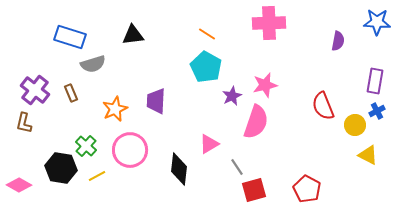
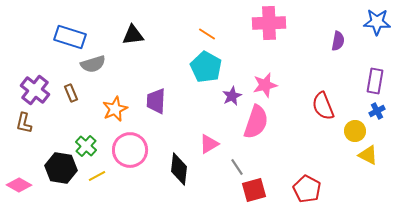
yellow circle: moved 6 px down
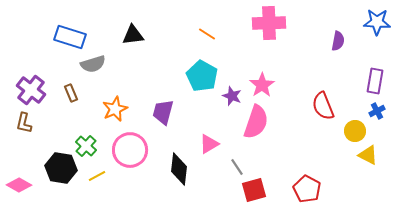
cyan pentagon: moved 4 px left, 9 px down
pink star: moved 3 px left; rotated 20 degrees counterclockwise
purple cross: moved 4 px left
purple star: rotated 24 degrees counterclockwise
purple trapezoid: moved 7 px right, 11 px down; rotated 12 degrees clockwise
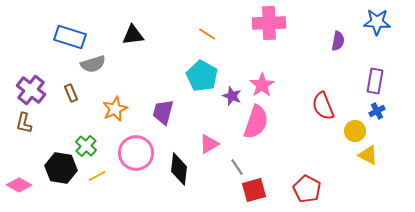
pink circle: moved 6 px right, 3 px down
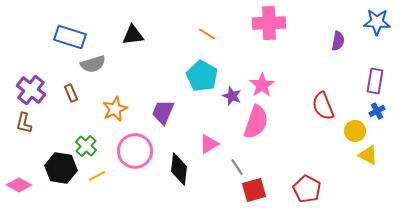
purple trapezoid: rotated 8 degrees clockwise
pink circle: moved 1 px left, 2 px up
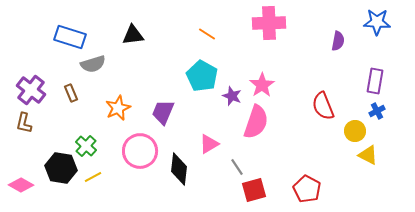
orange star: moved 3 px right, 1 px up
pink circle: moved 5 px right
yellow line: moved 4 px left, 1 px down
pink diamond: moved 2 px right
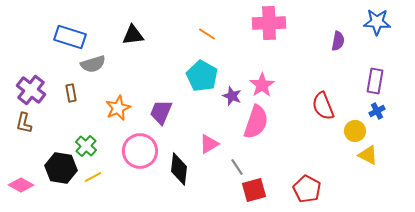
brown rectangle: rotated 12 degrees clockwise
purple trapezoid: moved 2 px left
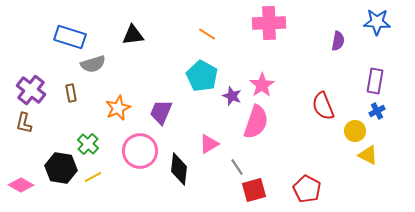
green cross: moved 2 px right, 2 px up
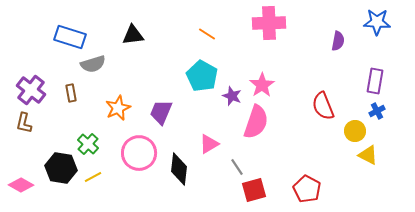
pink circle: moved 1 px left, 2 px down
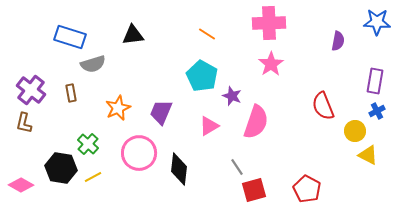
pink star: moved 9 px right, 21 px up
pink triangle: moved 18 px up
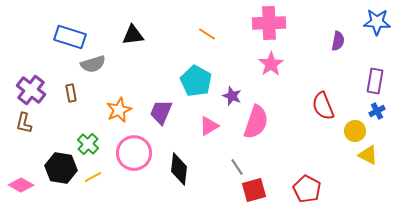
cyan pentagon: moved 6 px left, 5 px down
orange star: moved 1 px right, 2 px down
pink circle: moved 5 px left
